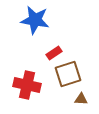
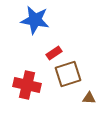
brown triangle: moved 8 px right, 1 px up
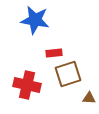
red rectangle: rotated 28 degrees clockwise
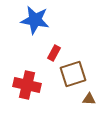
red rectangle: rotated 56 degrees counterclockwise
brown square: moved 5 px right
brown triangle: moved 1 px down
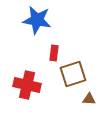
blue star: moved 2 px right
red rectangle: rotated 21 degrees counterclockwise
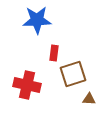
blue star: rotated 12 degrees counterclockwise
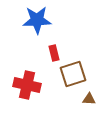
red rectangle: rotated 21 degrees counterclockwise
